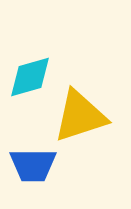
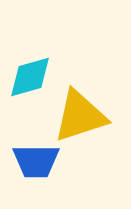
blue trapezoid: moved 3 px right, 4 px up
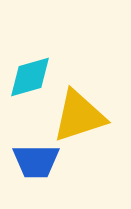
yellow triangle: moved 1 px left
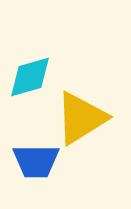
yellow triangle: moved 2 px right, 2 px down; rotated 14 degrees counterclockwise
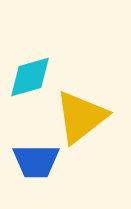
yellow triangle: moved 1 px up; rotated 6 degrees counterclockwise
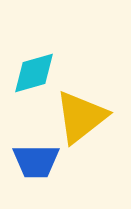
cyan diamond: moved 4 px right, 4 px up
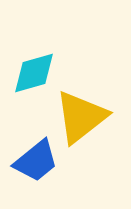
blue trapezoid: rotated 39 degrees counterclockwise
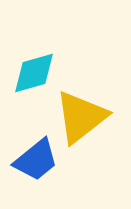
blue trapezoid: moved 1 px up
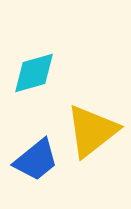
yellow triangle: moved 11 px right, 14 px down
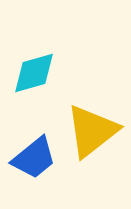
blue trapezoid: moved 2 px left, 2 px up
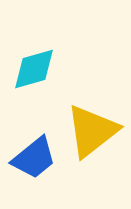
cyan diamond: moved 4 px up
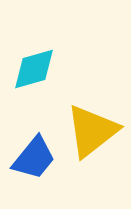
blue trapezoid: rotated 12 degrees counterclockwise
